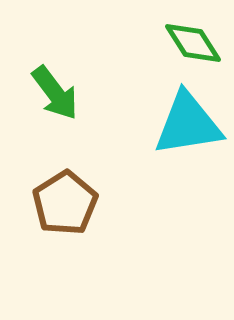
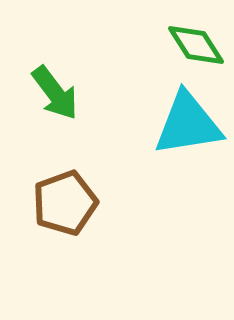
green diamond: moved 3 px right, 2 px down
brown pentagon: rotated 12 degrees clockwise
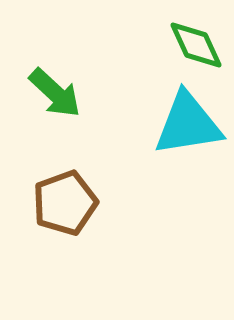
green diamond: rotated 8 degrees clockwise
green arrow: rotated 10 degrees counterclockwise
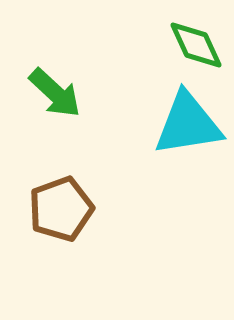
brown pentagon: moved 4 px left, 6 px down
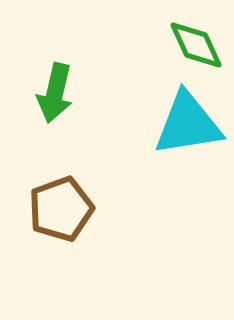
green arrow: rotated 60 degrees clockwise
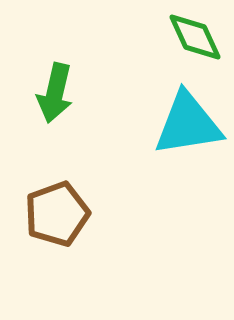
green diamond: moved 1 px left, 8 px up
brown pentagon: moved 4 px left, 5 px down
